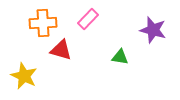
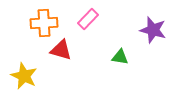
orange cross: moved 1 px right
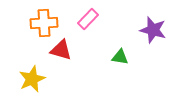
yellow star: moved 8 px right, 3 px down; rotated 24 degrees clockwise
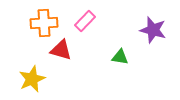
pink rectangle: moved 3 px left, 2 px down
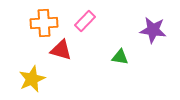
purple star: rotated 8 degrees counterclockwise
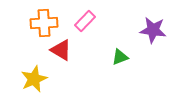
red triangle: rotated 15 degrees clockwise
green triangle: rotated 30 degrees counterclockwise
yellow star: moved 2 px right
